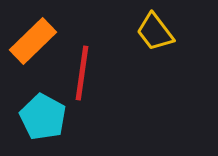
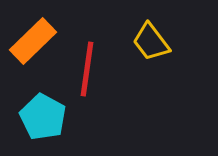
yellow trapezoid: moved 4 px left, 10 px down
red line: moved 5 px right, 4 px up
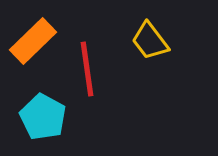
yellow trapezoid: moved 1 px left, 1 px up
red line: rotated 16 degrees counterclockwise
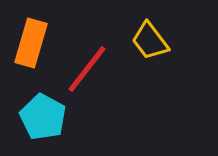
orange rectangle: moved 2 px left, 2 px down; rotated 30 degrees counterclockwise
red line: rotated 46 degrees clockwise
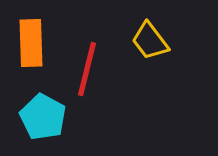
orange rectangle: rotated 18 degrees counterclockwise
red line: rotated 24 degrees counterclockwise
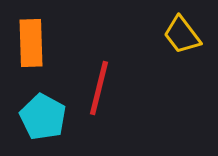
yellow trapezoid: moved 32 px right, 6 px up
red line: moved 12 px right, 19 px down
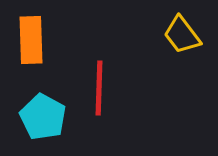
orange rectangle: moved 3 px up
red line: rotated 12 degrees counterclockwise
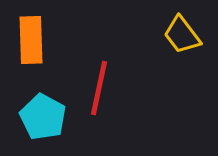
red line: rotated 10 degrees clockwise
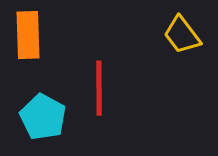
orange rectangle: moved 3 px left, 5 px up
red line: rotated 12 degrees counterclockwise
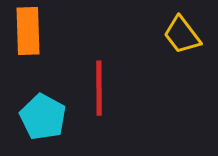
orange rectangle: moved 4 px up
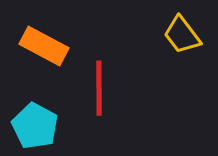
orange rectangle: moved 16 px right, 15 px down; rotated 60 degrees counterclockwise
cyan pentagon: moved 8 px left, 9 px down
